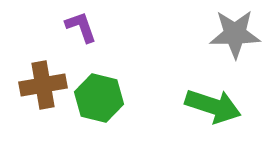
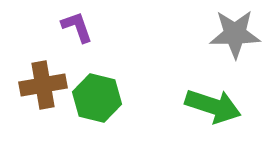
purple L-shape: moved 4 px left
green hexagon: moved 2 px left
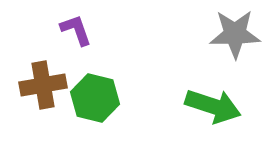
purple L-shape: moved 1 px left, 3 px down
green hexagon: moved 2 px left
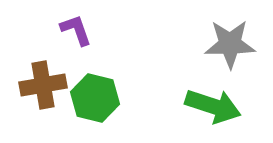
gray star: moved 5 px left, 10 px down
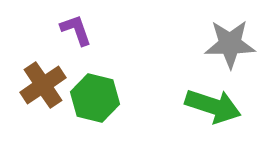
brown cross: rotated 24 degrees counterclockwise
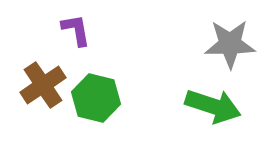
purple L-shape: rotated 9 degrees clockwise
green hexagon: moved 1 px right
